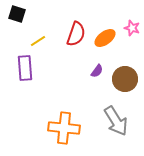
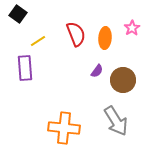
black square: moved 1 px right; rotated 18 degrees clockwise
pink star: rotated 21 degrees clockwise
red semicircle: rotated 40 degrees counterclockwise
orange ellipse: rotated 50 degrees counterclockwise
brown circle: moved 2 px left, 1 px down
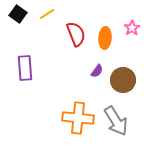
yellow line: moved 9 px right, 27 px up
orange cross: moved 14 px right, 10 px up
